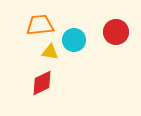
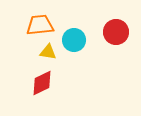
yellow triangle: moved 2 px left
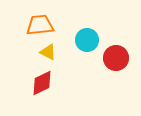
red circle: moved 26 px down
cyan circle: moved 13 px right
yellow triangle: rotated 18 degrees clockwise
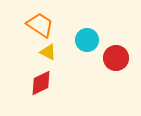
orange trapezoid: rotated 40 degrees clockwise
red diamond: moved 1 px left
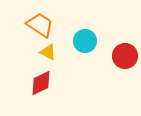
cyan circle: moved 2 px left, 1 px down
red circle: moved 9 px right, 2 px up
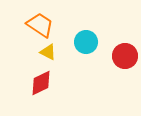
cyan circle: moved 1 px right, 1 px down
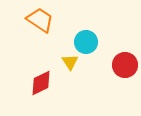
orange trapezoid: moved 5 px up
yellow triangle: moved 22 px right, 10 px down; rotated 30 degrees clockwise
red circle: moved 9 px down
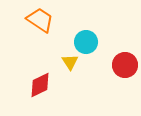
red diamond: moved 1 px left, 2 px down
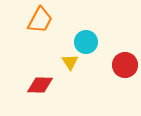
orange trapezoid: rotated 84 degrees clockwise
red diamond: rotated 28 degrees clockwise
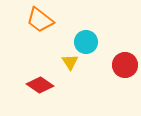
orange trapezoid: rotated 100 degrees clockwise
red diamond: rotated 32 degrees clockwise
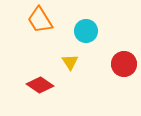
orange trapezoid: rotated 20 degrees clockwise
cyan circle: moved 11 px up
red circle: moved 1 px left, 1 px up
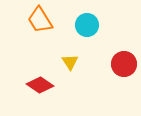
cyan circle: moved 1 px right, 6 px up
